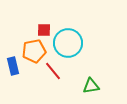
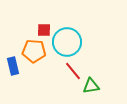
cyan circle: moved 1 px left, 1 px up
orange pentagon: rotated 15 degrees clockwise
red line: moved 20 px right
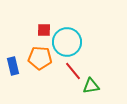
orange pentagon: moved 6 px right, 7 px down
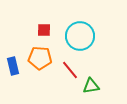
cyan circle: moved 13 px right, 6 px up
red line: moved 3 px left, 1 px up
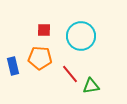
cyan circle: moved 1 px right
red line: moved 4 px down
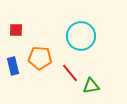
red square: moved 28 px left
red line: moved 1 px up
